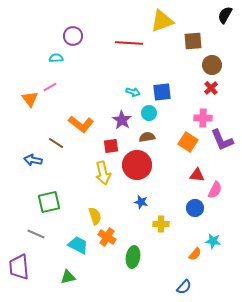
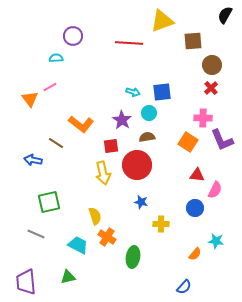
cyan star: moved 3 px right
purple trapezoid: moved 7 px right, 15 px down
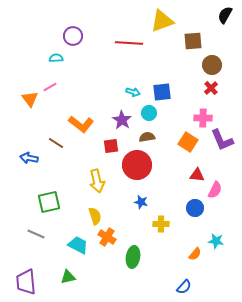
blue arrow: moved 4 px left, 2 px up
yellow arrow: moved 6 px left, 8 px down
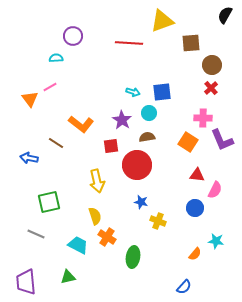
brown square: moved 2 px left, 2 px down
yellow cross: moved 3 px left, 3 px up; rotated 21 degrees clockwise
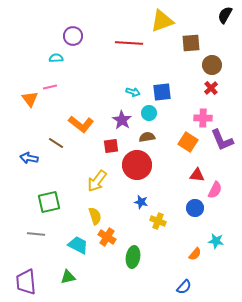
pink line: rotated 16 degrees clockwise
yellow arrow: rotated 50 degrees clockwise
gray line: rotated 18 degrees counterclockwise
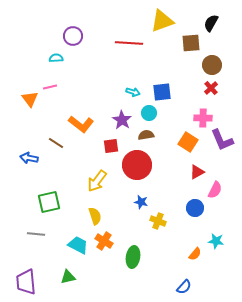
black semicircle: moved 14 px left, 8 px down
brown semicircle: moved 1 px left, 2 px up
red triangle: moved 3 px up; rotated 35 degrees counterclockwise
orange cross: moved 3 px left, 4 px down
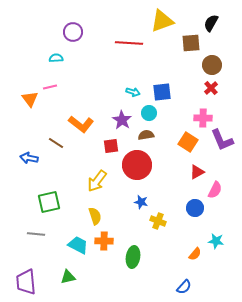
purple circle: moved 4 px up
orange cross: rotated 30 degrees counterclockwise
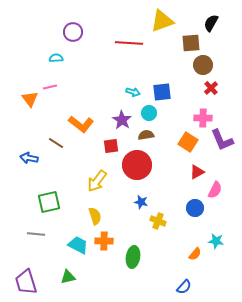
brown circle: moved 9 px left
purple trapezoid: rotated 12 degrees counterclockwise
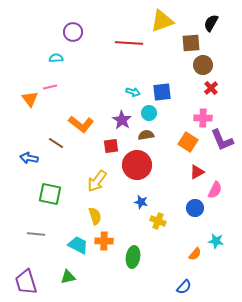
green square: moved 1 px right, 8 px up; rotated 25 degrees clockwise
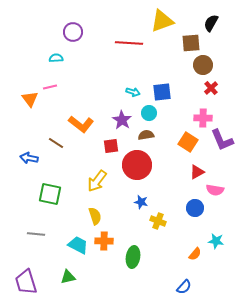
pink semicircle: rotated 72 degrees clockwise
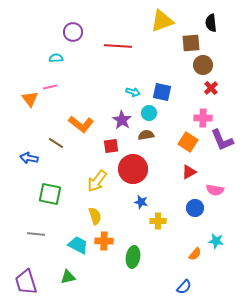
black semicircle: rotated 36 degrees counterclockwise
red line: moved 11 px left, 3 px down
blue square: rotated 18 degrees clockwise
red circle: moved 4 px left, 4 px down
red triangle: moved 8 px left
yellow cross: rotated 21 degrees counterclockwise
